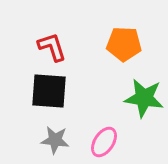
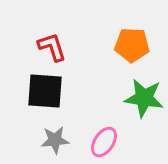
orange pentagon: moved 8 px right, 1 px down
black square: moved 4 px left
gray star: rotated 12 degrees counterclockwise
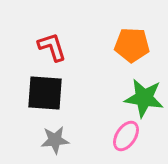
black square: moved 2 px down
pink ellipse: moved 22 px right, 6 px up
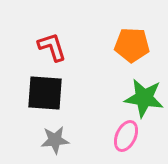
pink ellipse: rotated 8 degrees counterclockwise
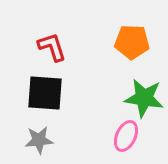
orange pentagon: moved 3 px up
gray star: moved 16 px left
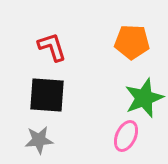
black square: moved 2 px right, 2 px down
green star: rotated 30 degrees counterclockwise
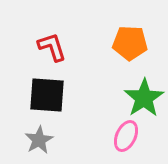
orange pentagon: moved 2 px left, 1 px down
green star: rotated 12 degrees counterclockwise
gray star: rotated 24 degrees counterclockwise
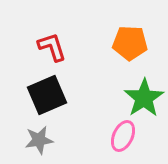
black square: rotated 27 degrees counterclockwise
pink ellipse: moved 3 px left
gray star: rotated 20 degrees clockwise
